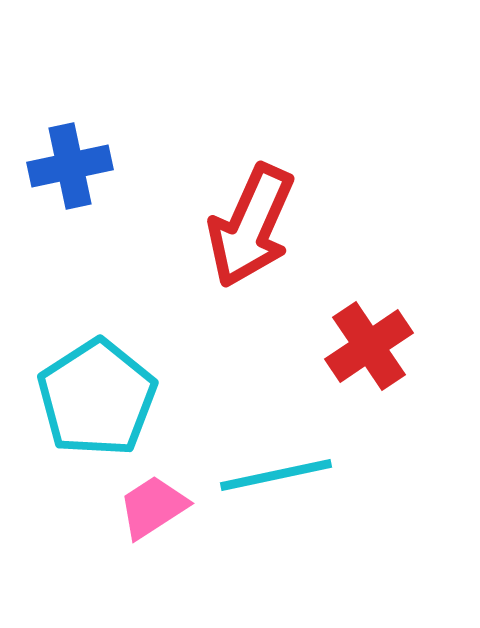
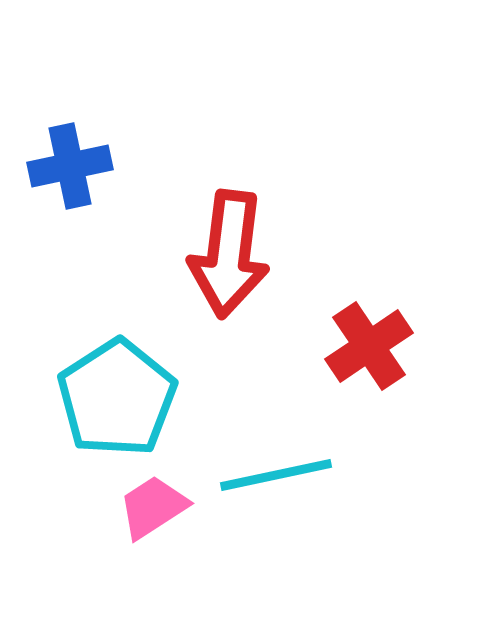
red arrow: moved 22 px left, 28 px down; rotated 17 degrees counterclockwise
cyan pentagon: moved 20 px right
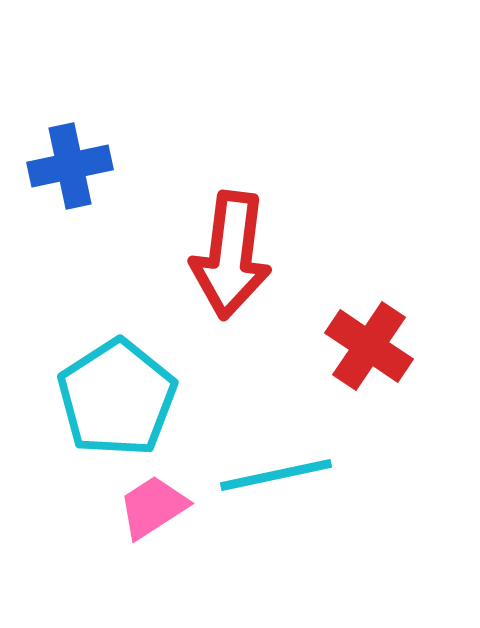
red arrow: moved 2 px right, 1 px down
red cross: rotated 22 degrees counterclockwise
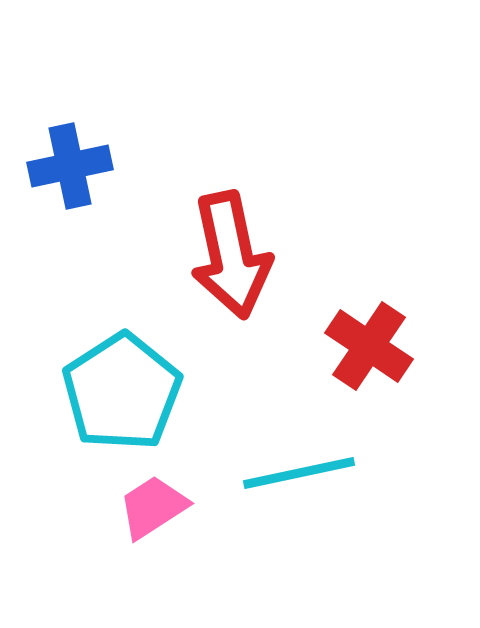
red arrow: rotated 19 degrees counterclockwise
cyan pentagon: moved 5 px right, 6 px up
cyan line: moved 23 px right, 2 px up
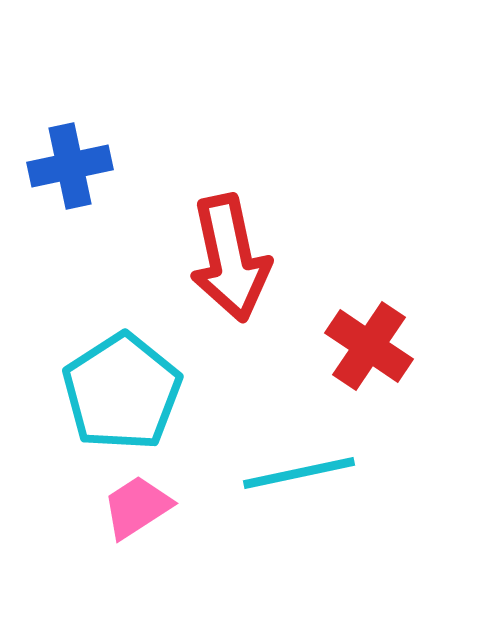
red arrow: moved 1 px left, 3 px down
pink trapezoid: moved 16 px left
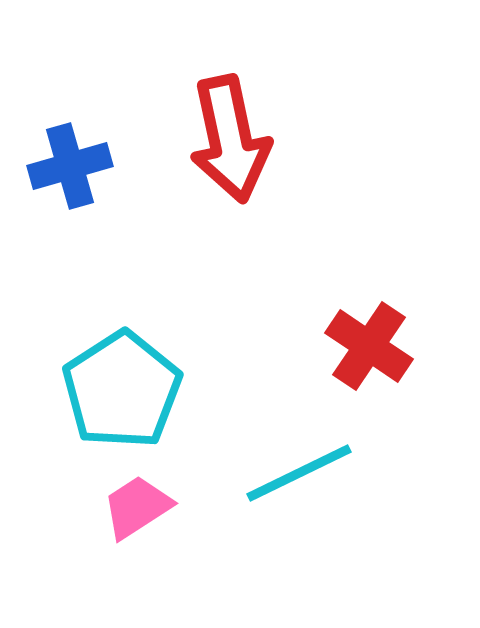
blue cross: rotated 4 degrees counterclockwise
red arrow: moved 119 px up
cyan pentagon: moved 2 px up
cyan line: rotated 14 degrees counterclockwise
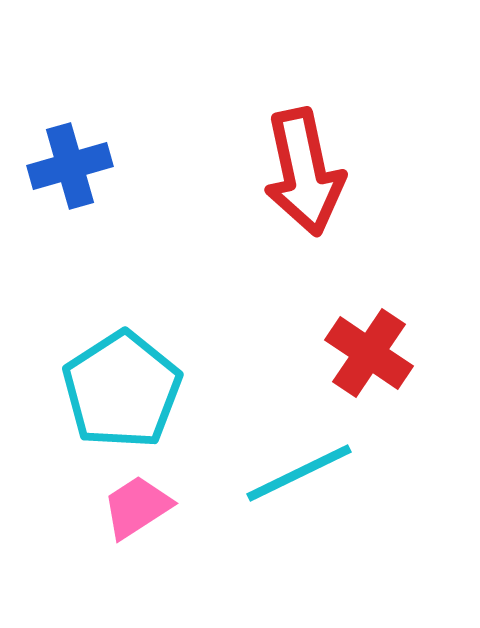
red arrow: moved 74 px right, 33 px down
red cross: moved 7 px down
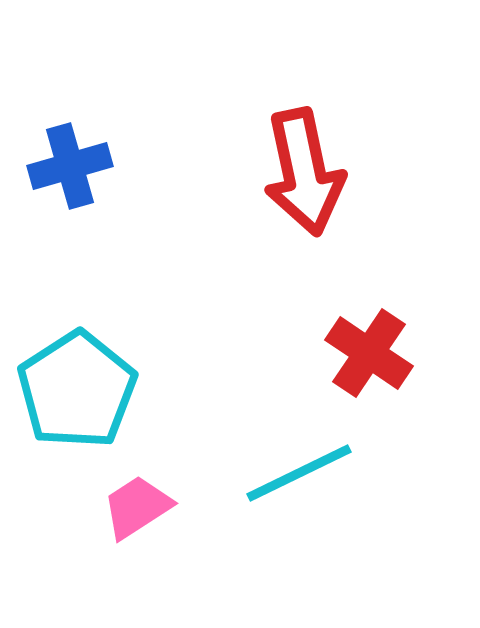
cyan pentagon: moved 45 px left
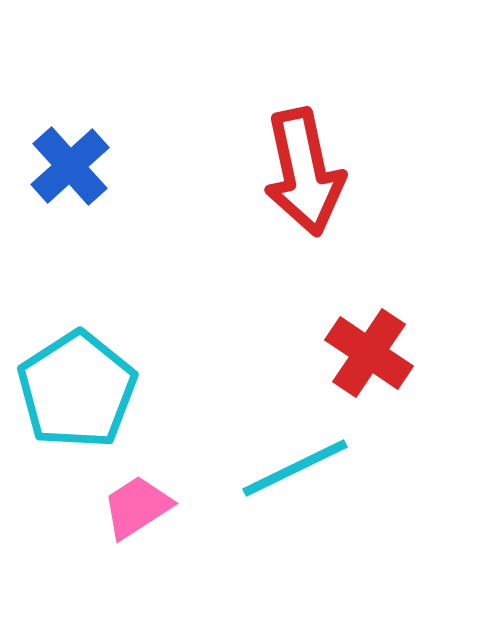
blue cross: rotated 26 degrees counterclockwise
cyan line: moved 4 px left, 5 px up
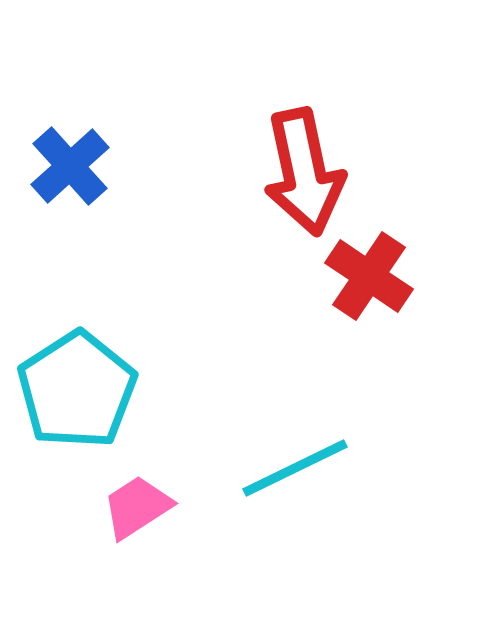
red cross: moved 77 px up
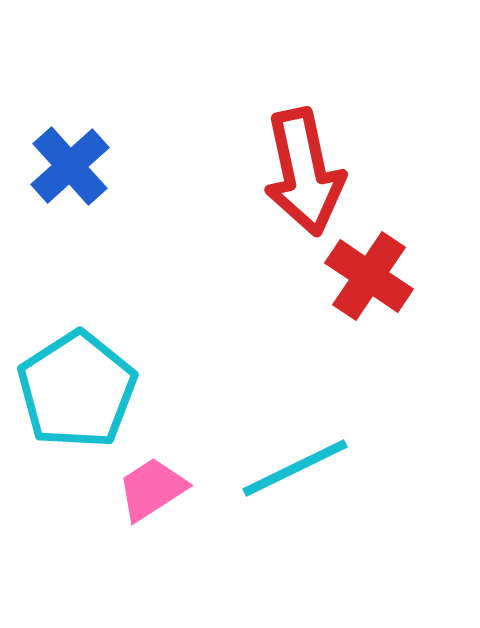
pink trapezoid: moved 15 px right, 18 px up
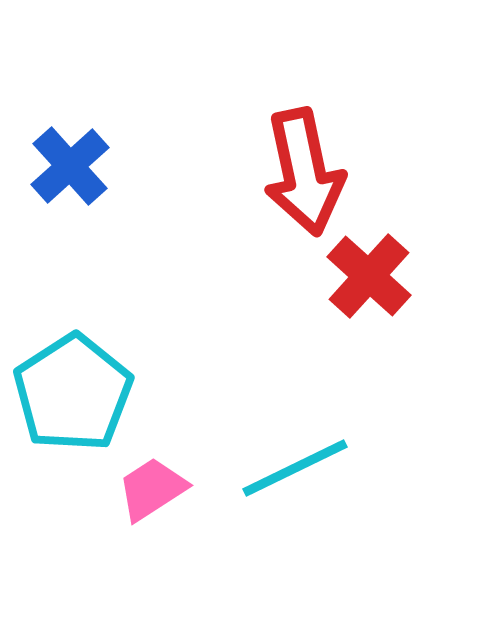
red cross: rotated 8 degrees clockwise
cyan pentagon: moved 4 px left, 3 px down
